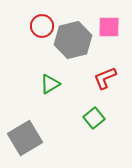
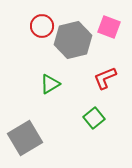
pink square: rotated 20 degrees clockwise
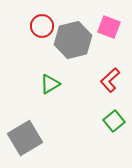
red L-shape: moved 5 px right, 2 px down; rotated 20 degrees counterclockwise
green square: moved 20 px right, 3 px down
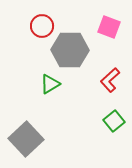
gray hexagon: moved 3 px left, 10 px down; rotated 15 degrees clockwise
gray square: moved 1 px right, 1 px down; rotated 12 degrees counterclockwise
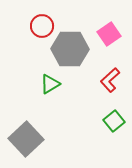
pink square: moved 7 px down; rotated 35 degrees clockwise
gray hexagon: moved 1 px up
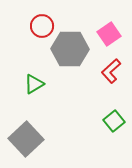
red L-shape: moved 1 px right, 9 px up
green triangle: moved 16 px left
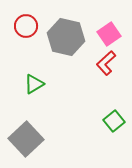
red circle: moved 16 px left
gray hexagon: moved 4 px left, 12 px up; rotated 12 degrees clockwise
red L-shape: moved 5 px left, 8 px up
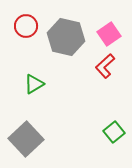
red L-shape: moved 1 px left, 3 px down
green square: moved 11 px down
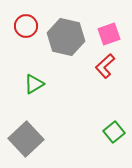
pink square: rotated 15 degrees clockwise
